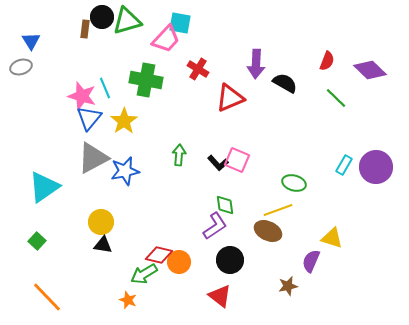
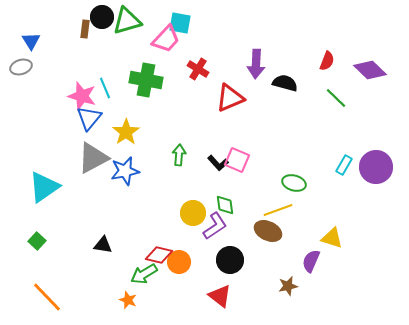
black semicircle at (285, 83): rotated 15 degrees counterclockwise
yellow star at (124, 121): moved 2 px right, 11 px down
yellow circle at (101, 222): moved 92 px right, 9 px up
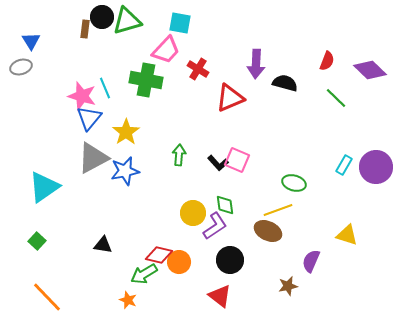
pink trapezoid at (166, 39): moved 11 px down
yellow triangle at (332, 238): moved 15 px right, 3 px up
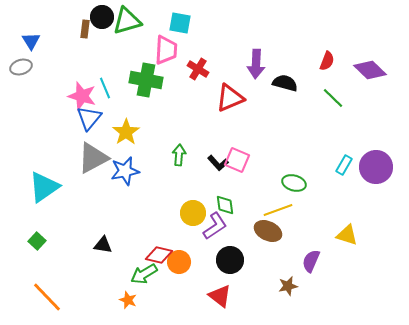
pink trapezoid at (166, 50): rotated 40 degrees counterclockwise
green line at (336, 98): moved 3 px left
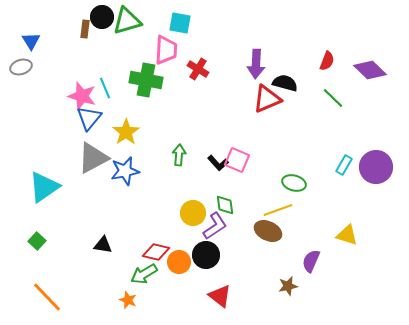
red triangle at (230, 98): moved 37 px right, 1 px down
red diamond at (159, 255): moved 3 px left, 3 px up
black circle at (230, 260): moved 24 px left, 5 px up
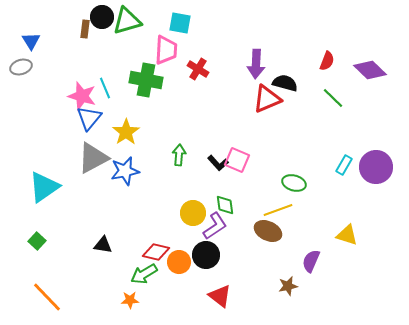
orange star at (128, 300): moved 2 px right; rotated 24 degrees counterclockwise
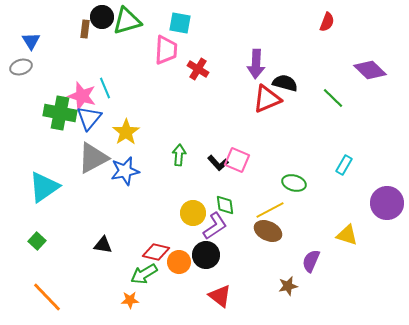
red semicircle at (327, 61): moved 39 px up
green cross at (146, 80): moved 86 px left, 33 px down
purple circle at (376, 167): moved 11 px right, 36 px down
yellow line at (278, 210): moved 8 px left; rotated 8 degrees counterclockwise
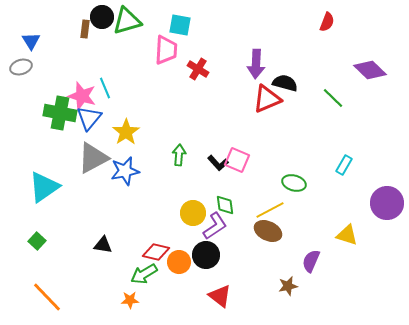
cyan square at (180, 23): moved 2 px down
